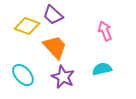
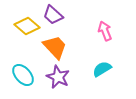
yellow diamond: rotated 20 degrees clockwise
cyan semicircle: rotated 18 degrees counterclockwise
purple star: moved 5 px left
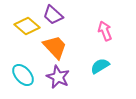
cyan semicircle: moved 2 px left, 3 px up
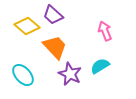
purple star: moved 12 px right, 3 px up
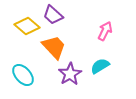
pink arrow: rotated 48 degrees clockwise
orange trapezoid: moved 1 px left
purple star: rotated 15 degrees clockwise
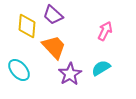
yellow diamond: rotated 55 degrees clockwise
cyan semicircle: moved 1 px right, 2 px down
cyan ellipse: moved 4 px left, 5 px up
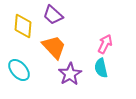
yellow diamond: moved 4 px left
pink arrow: moved 13 px down
cyan semicircle: rotated 72 degrees counterclockwise
